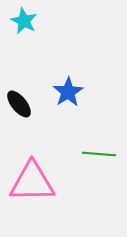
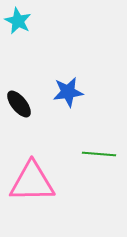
cyan star: moved 6 px left
blue star: rotated 24 degrees clockwise
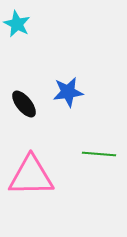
cyan star: moved 1 px left, 3 px down
black ellipse: moved 5 px right
pink triangle: moved 1 px left, 6 px up
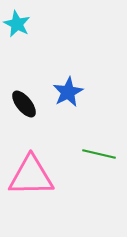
blue star: rotated 20 degrees counterclockwise
green line: rotated 8 degrees clockwise
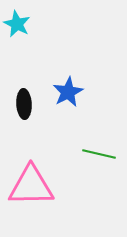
black ellipse: rotated 36 degrees clockwise
pink triangle: moved 10 px down
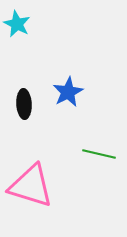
pink triangle: rotated 18 degrees clockwise
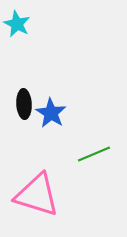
blue star: moved 17 px left, 21 px down; rotated 12 degrees counterclockwise
green line: moved 5 px left; rotated 36 degrees counterclockwise
pink triangle: moved 6 px right, 9 px down
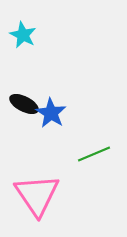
cyan star: moved 6 px right, 11 px down
black ellipse: rotated 60 degrees counterclockwise
pink triangle: rotated 39 degrees clockwise
